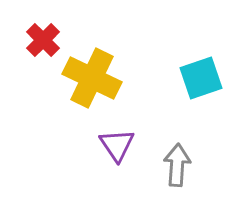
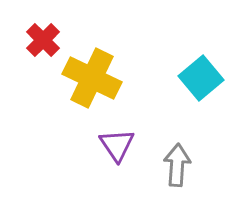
cyan square: rotated 21 degrees counterclockwise
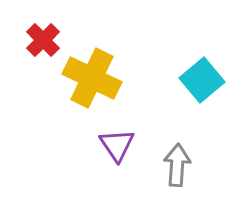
cyan square: moved 1 px right, 2 px down
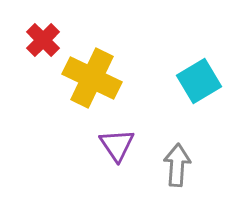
cyan square: moved 3 px left, 1 px down; rotated 9 degrees clockwise
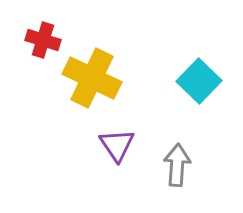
red cross: rotated 28 degrees counterclockwise
cyan square: rotated 15 degrees counterclockwise
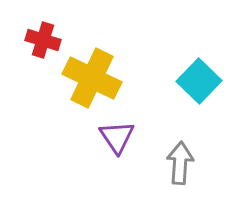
purple triangle: moved 8 px up
gray arrow: moved 3 px right, 2 px up
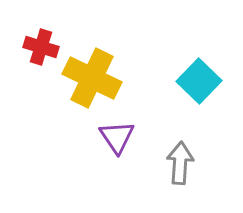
red cross: moved 2 px left, 7 px down
